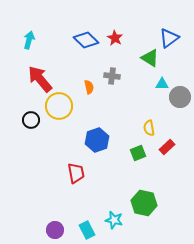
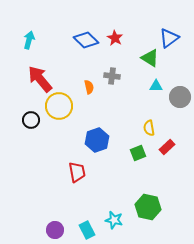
cyan triangle: moved 6 px left, 2 px down
red trapezoid: moved 1 px right, 1 px up
green hexagon: moved 4 px right, 4 px down
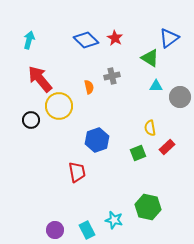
gray cross: rotated 21 degrees counterclockwise
yellow semicircle: moved 1 px right
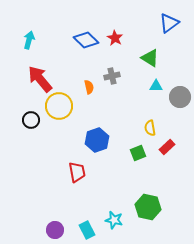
blue triangle: moved 15 px up
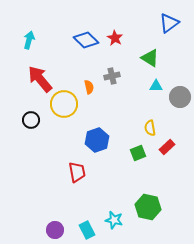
yellow circle: moved 5 px right, 2 px up
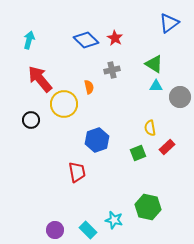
green triangle: moved 4 px right, 6 px down
gray cross: moved 6 px up
cyan rectangle: moved 1 px right; rotated 18 degrees counterclockwise
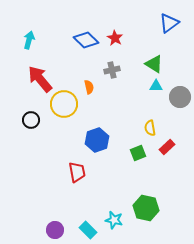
green hexagon: moved 2 px left, 1 px down
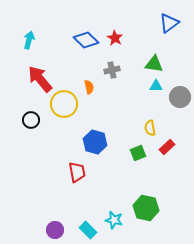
green triangle: rotated 24 degrees counterclockwise
blue hexagon: moved 2 px left, 2 px down; rotated 25 degrees counterclockwise
